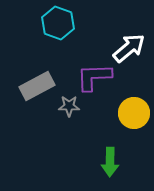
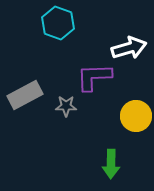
white arrow: rotated 24 degrees clockwise
gray rectangle: moved 12 px left, 9 px down
gray star: moved 3 px left
yellow circle: moved 2 px right, 3 px down
green arrow: moved 1 px right, 2 px down
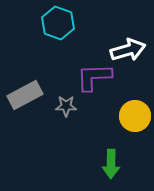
white arrow: moved 1 px left, 2 px down
yellow circle: moved 1 px left
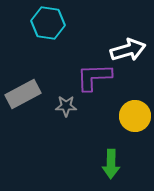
cyan hexagon: moved 10 px left; rotated 12 degrees counterclockwise
gray rectangle: moved 2 px left, 1 px up
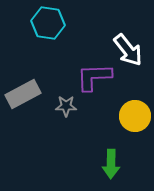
white arrow: rotated 68 degrees clockwise
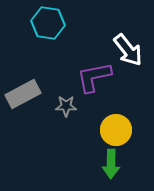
purple L-shape: rotated 9 degrees counterclockwise
yellow circle: moved 19 px left, 14 px down
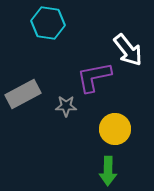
yellow circle: moved 1 px left, 1 px up
green arrow: moved 3 px left, 7 px down
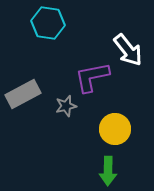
purple L-shape: moved 2 px left
gray star: rotated 15 degrees counterclockwise
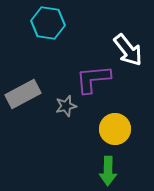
purple L-shape: moved 1 px right, 2 px down; rotated 6 degrees clockwise
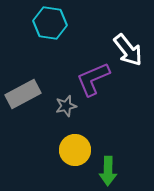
cyan hexagon: moved 2 px right
purple L-shape: rotated 18 degrees counterclockwise
yellow circle: moved 40 px left, 21 px down
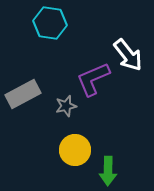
white arrow: moved 5 px down
